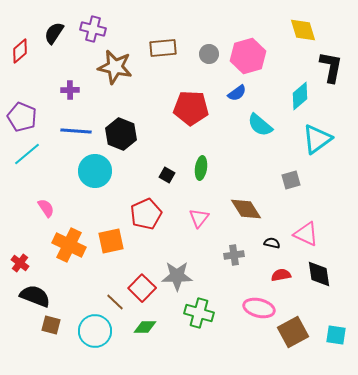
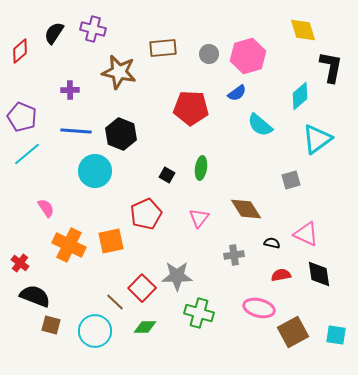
brown star at (115, 67): moved 4 px right, 5 px down
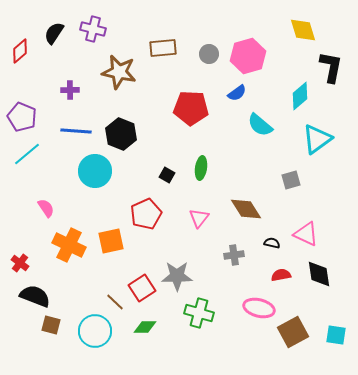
red square at (142, 288): rotated 12 degrees clockwise
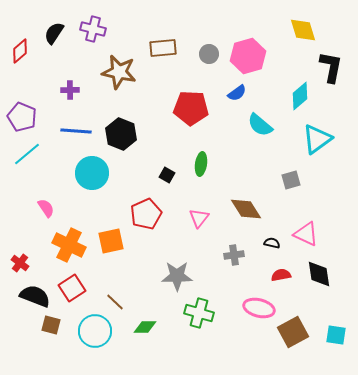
green ellipse at (201, 168): moved 4 px up
cyan circle at (95, 171): moved 3 px left, 2 px down
red square at (142, 288): moved 70 px left
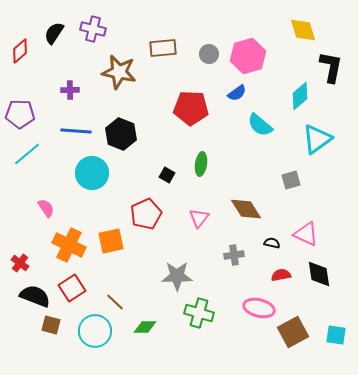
purple pentagon at (22, 117): moved 2 px left, 3 px up; rotated 20 degrees counterclockwise
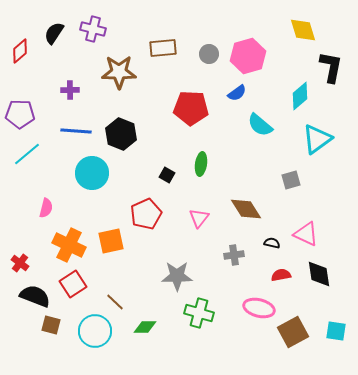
brown star at (119, 72): rotated 12 degrees counterclockwise
pink semicircle at (46, 208): rotated 48 degrees clockwise
red square at (72, 288): moved 1 px right, 4 px up
cyan square at (336, 335): moved 4 px up
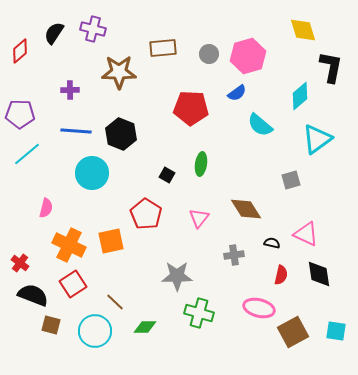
red pentagon at (146, 214): rotated 16 degrees counterclockwise
red semicircle at (281, 275): rotated 114 degrees clockwise
black semicircle at (35, 296): moved 2 px left, 1 px up
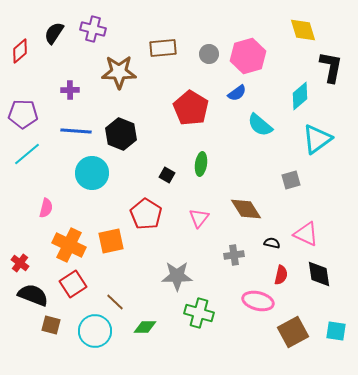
red pentagon at (191, 108): rotated 28 degrees clockwise
purple pentagon at (20, 114): moved 3 px right
pink ellipse at (259, 308): moved 1 px left, 7 px up
